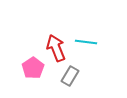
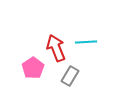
cyan line: rotated 10 degrees counterclockwise
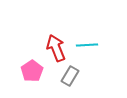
cyan line: moved 1 px right, 3 px down
pink pentagon: moved 1 px left, 3 px down
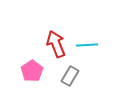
red arrow: moved 4 px up
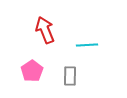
red arrow: moved 11 px left, 14 px up
gray rectangle: rotated 30 degrees counterclockwise
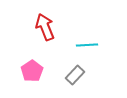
red arrow: moved 3 px up
gray rectangle: moved 5 px right, 1 px up; rotated 42 degrees clockwise
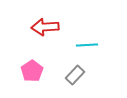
red arrow: rotated 72 degrees counterclockwise
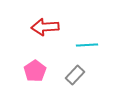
pink pentagon: moved 3 px right
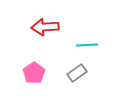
pink pentagon: moved 1 px left, 2 px down
gray rectangle: moved 2 px right, 2 px up; rotated 12 degrees clockwise
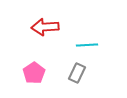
gray rectangle: rotated 30 degrees counterclockwise
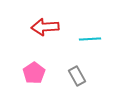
cyan line: moved 3 px right, 6 px up
gray rectangle: moved 3 px down; rotated 54 degrees counterclockwise
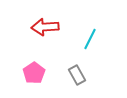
cyan line: rotated 60 degrees counterclockwise
gray rectangle: moved 1 px up
